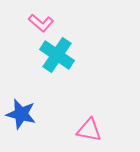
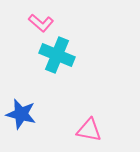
cyan cross: rotated 12 degrees counterclockwise
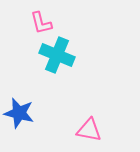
pink L-shape: rotated 35 degrees clockwise
blue star: moved 2 px left, 1 px up
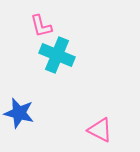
pink L-shape: moved 3 px down
pink triangle: moved 11 px right; rotated 16 degrees clockwise
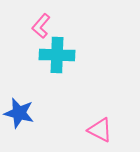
pink L-shape: rotated 55 degrees clockwise
cyan cross: rotated 20 degrees counterclockwise
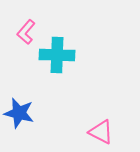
pink L-shape: moved 15 px left, 6 px down
pink triangle: moved 1 px right, 2 px down
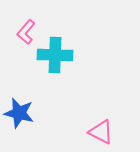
cyan cross: moved 2 px left
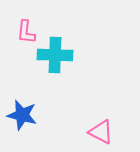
pink L-shape: rotated 35 degrees counterclockwise
blue star: moved 3 px right, 2 px down
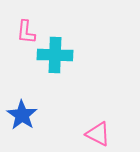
blue star: rotated 20 degrees clockwise
pink triangle: moved 3 px left, 2 px down
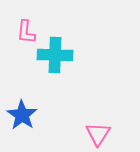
pink triangle: rotated 36 degrees clockwise
